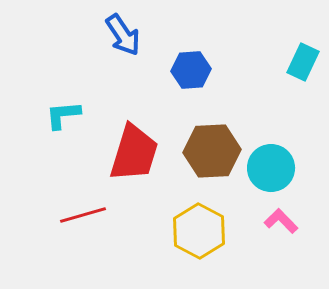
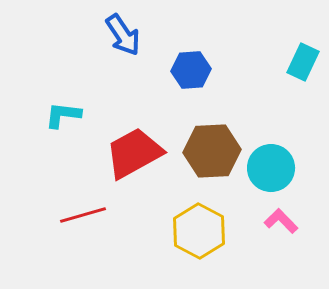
cyan L-shape: rotated 12 degrees clockwise
red trapezoid: rotated 136 degrees counterclockwise
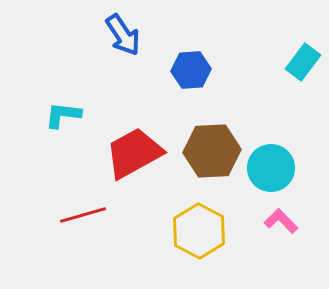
cyan rectangle: rotated 12 degrees clockwise
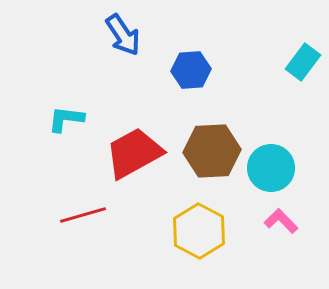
cyan L-shape: moved 3 px right, 4 px down
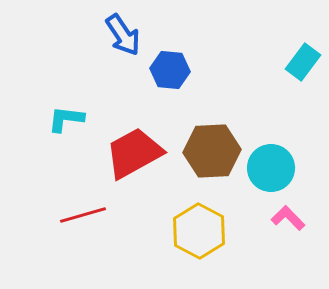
blue hexagon: moved 21 px left; rotated 9 degrees clockwise
pink L-shape: moved 7 px right, 3 px up
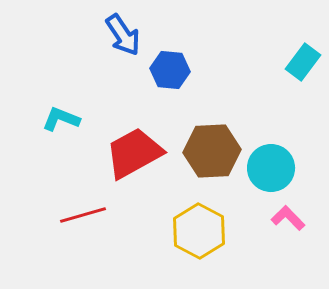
cyan L-shape: moved 5 px left; rotated 15 degrees clockwise
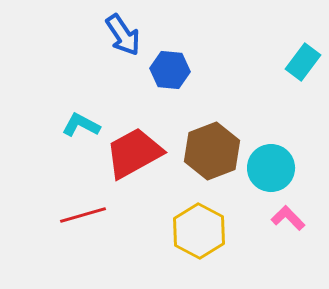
cyan L-shape: moved 20 px right, 6 px down; rotated 6 degrees clockwise
brown hexagon: rotated 18 degrees counterclockwise
